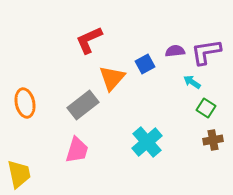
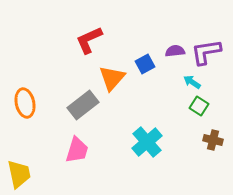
green square: moved 7 px left, 2 px up
brown cross: rotated 24 degrees clockwise
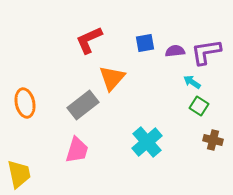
blue square: moved 21 px up; rotated 18 degrees clockwise
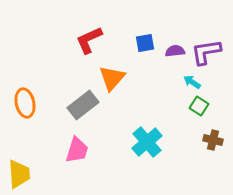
yellow trapezoid: rotated 8 degrees clockwise
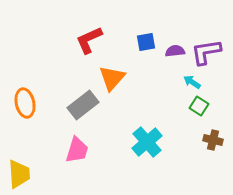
blue square: moved 1 px right, 1 px up
